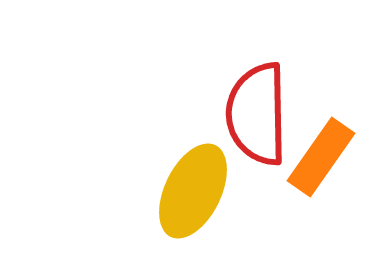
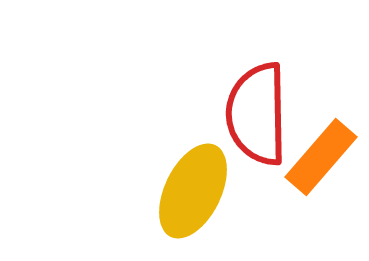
orange rectangle: rotated 6 degrees clockwise
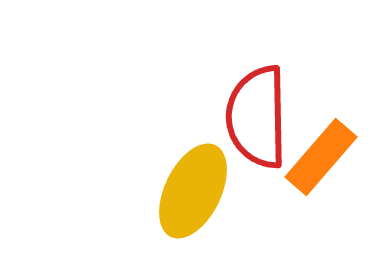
red semicircle: moved 3 px down
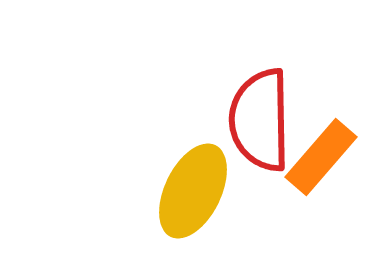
red semicircle: moved 3 px right, 3 px down
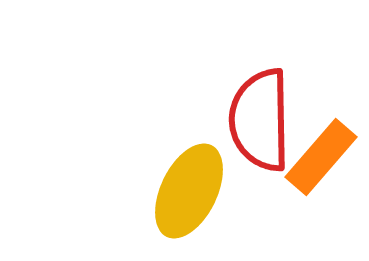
yellow ellipse: moved 4 px left
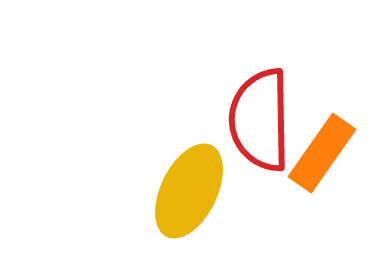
orange rectangle: moved 1 px right, 4 px up; rotated 6 degrees counterclockwise
